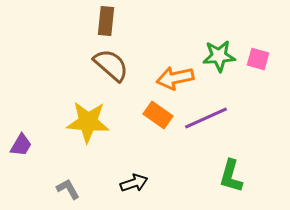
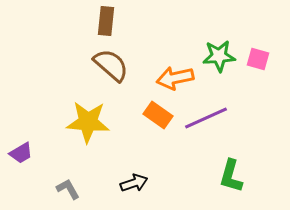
purple trapezoid: moved 8 px down; rotated 30 degrees clockwise
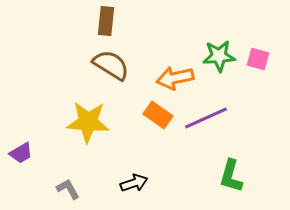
brown semicircle: rotated 9 degrees counterclockwise
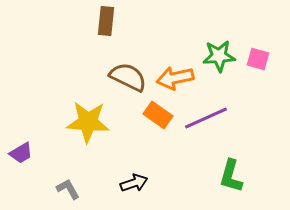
brown semicircle: moved 17 px right, 12 px down; rotated 6 degrees counterclockwise
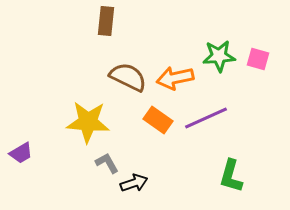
orange rectangle: moved 5 px down
gray L-shape: moved 39 px right, 26 px up
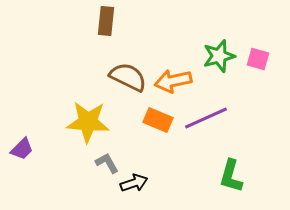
green star: rotated 12 degrees counterclockwise
orange arrow: moved 2 px left, 3 px down
orange rectangle: rotated 12 degrees counterclockwise
purple trapezoid: moved 1 px right, 4 px up; rotated 15 degrees counterclockwise
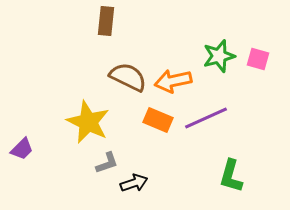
yellow star: rotated 21 degrees clockwise
gray L-shape: rotated 100 degrees clockwise
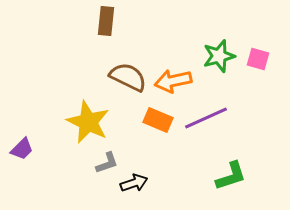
green L-shape: rotated 124 degrees counterclockwise
